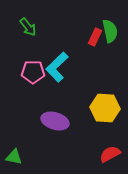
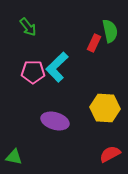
red rectangle: moved 1 px left, 6 px down
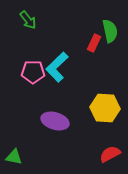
green arrow: moved 7 px up
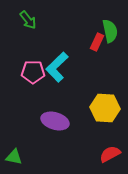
red rectangle: moved 3 px right, 1 px up
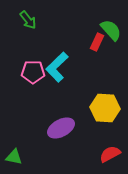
green semicircle: moved 1 px right, 1 px up; rotated 30 degrees counterclockwise
purple ellipse: moved 6 px right, 7 px down; rotated 44 degrees counterclockwise
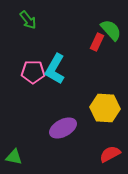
cyan L-shape: moved 2 px left, 2 px down; rotated 16 degrees counterclockwise
purple ellipse: moved 2 px right
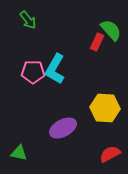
green triangle: moved 5 px right, 4 px up
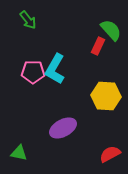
red rectangle: moved 1 px right, 4 px down
yellow hexagon: moved 1 px right, 12 px up
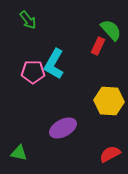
cyan L-shape: moved 1 px left, 5 px up
yellow hexagon: moved 3 px right, 5 px down
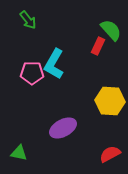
pink pentagon: moved 1 px left, 1 px down
yellow hexagon: moved 1 px right
